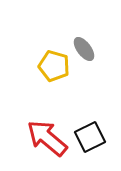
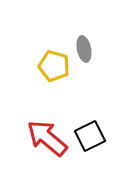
gray ellipse: rotated 25 degrees clockwise
black square: moved 1 px up
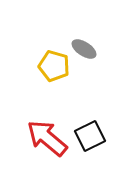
gray ellipse: rotated 45 degrees counterclockwise
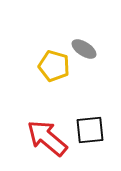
black square: moved 6 px up; rotated 20 degrees clockwise
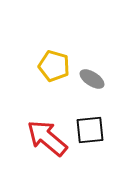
gray ellipse: moved 8 px right, 30 px down
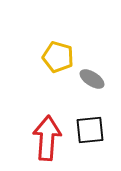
yellow pentagon: moved 4 px right, 9 px up
red arrow: rotated 54 degrees clockwise
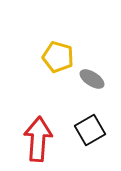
black square: rotated 24 degrees counterclockwise
red arrow: moved 9 px left, 1 px down
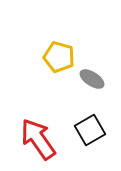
yellow pentagon: moved 1 px right
red arrow: rotated 39 degrees counterclockwise
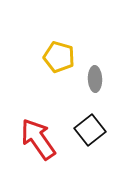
gray ellipse: moved 3 px right; rotated 55 degrees clockwise
black square: rotated 8 degrees counterclockwise
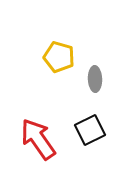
black square: rotated 12 degrees clockwise
